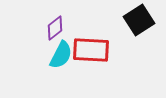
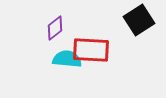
cyan semicircle: moved 6 px right, 4 px down; rotated 112 degrees counterclockwise
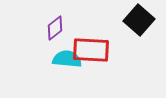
black square: rotated 16 degrees counterclockwise
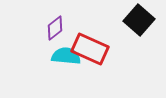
red rectangle: moved 1 px left, 1 px up; rotated 21 degrees clockwise
cyan semicircle: moved 1 px left, 3 px up
